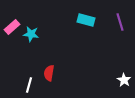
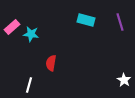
red semicircle: moved 2 px right, 10 px up
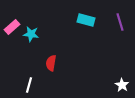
white star: moved 2 px left, 5 px down
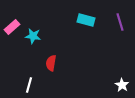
cyan star: moved 2 px right, 2 px down
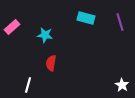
cyan rectangle: moved 2 px up
cyan star: moved 12 px right, 1 px up
white line: moved 1 px left
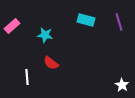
cyan rectangle: moved 2 px down
purple line: moved 1 px left
pink rectangle: moved 1 px up
red semicircle: rotated 63 degrees counterclockwise
white line: moved 1 px left, 8 px up; rotated 21 degrees counterclockwise
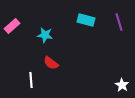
white line: moved 4 px right, 3 px down
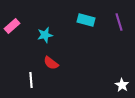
cyan star: rotated 21 degrees counterclockwise
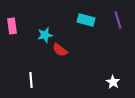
purple line: moved 1 px left, 2 px up
pink rectangle: rotated 56 degrees counterclockwise
red semicircle: moved 9 px right, 13 px up
white star: moved 9 px left, 3 px up
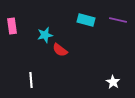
purple line: rotated 60 degrees counterclockwise
